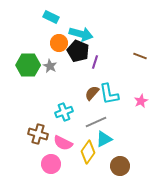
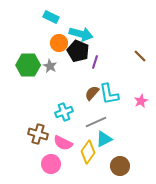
brown line: rotated 24 degrees clockwise
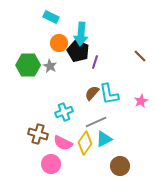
cyan arrow: rotated 80 degrees clockwise
yellow diamond: moved 3 px left, 9 px up
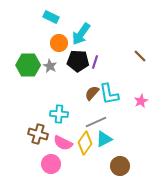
cyan arrow: rotated 30 degrees clockwise
black pentagon: moved 10 px down; rotated 20 degrees counterclockwise
cyan cross: moved 5 px left, 2 px down; rotated 24 degrees clockwise
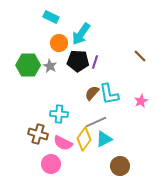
yellow diamond: moved 1 px left, 4 px up
